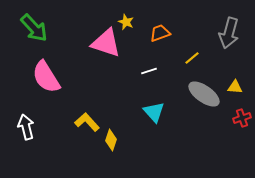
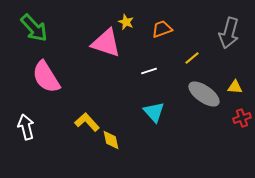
orange trapezoid: moved 2 px right, 4 px up
yellow diamond: rotated 30 degrees counterclockwise
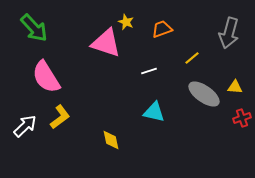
cyan triangle: rotated 35 degrees counterclockwise
yellow L-shape: moved 27 px left, 5 px up; rotated 95 degrees clockwise
white arrow: moved 1 px left, 1 px up; rotated 60 degrees clockwise
